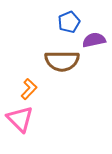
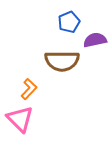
purple semicircle: moved 1 px right
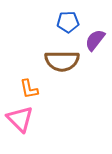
blue pentagon: moved 1 px left; rotated 20 degrees clockwise
purple semicircle: rotated 40 degrees counterclockwise
orange L-shape: rotated 125 degrees clockwise
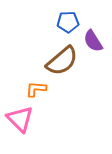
purple semicircle: moved 2 px left, 1 px down; rotated 70 degrees counterclockwise
brown semicircle: rotated 40 degrees counterclockwise
orange L-shape: moved 7 px right; rotated 105 degrees clockwise
